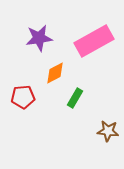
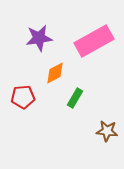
brown star: moved 1 px left
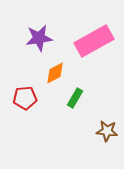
red pentagon: moved 2 px right, 1 px down
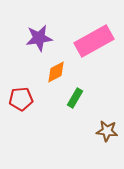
orange diamond: moved 1 px right, 1 px up
red pentagon: moved 4 px left, 1 px down
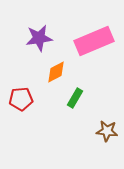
pink rectangle: rotated 6 degrees clockwise
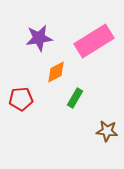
pink rectangle: rotated 9 degrees counterclockwise
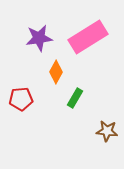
pink rectangle: moved 6 px left, 4 px up
orange diamond: rotated 35 degrees counterclockwise
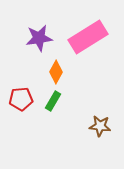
green rectangle: moved 22 px left, 3 px down
brown star: moved 7 px left, 5 px up
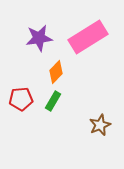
orange diamond: rotated 15 degrees clockwise
brown star: moved 1 px up; rotated 30 degrees counterclockwise
